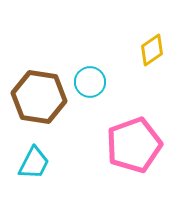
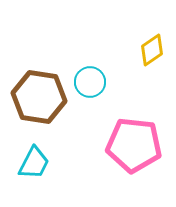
pink pentagon: rotated 26 degrees clockwise
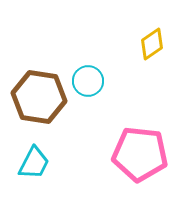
yellow diamond: moved 6 px up
cyan circle: moved 2 px left, 1 px up
pink pentagon: moved 6 px right, 9 px down
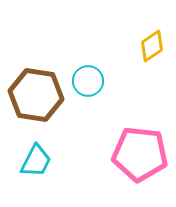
yellow diamond: moved 2 px down
brown hexagon: moved 3 px left, 2 px up
cyan trapezoid: moved 2 px right, 2 px up
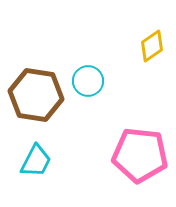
pink pentagon: moved 1 px down
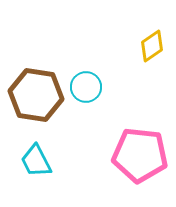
cyan circle: moved 2 px left, 6 px down
cyan trapezoid: rotated 126 degrees clockwise
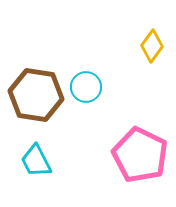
yellow diamond: rotated 20 degrees counterclockwise
pink pentagon: rotated 20 degrees clockwise
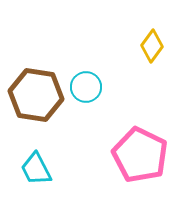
cyan trapezoid: moved 8 px down
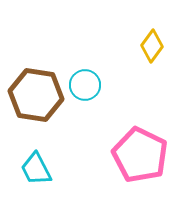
cyan circle: moved 1 px left, 2 px up
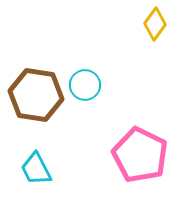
yellow diamond: moved 3 px right, 22 px up
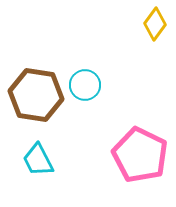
cyan trapezoid: moved 2 px right, 9 px up
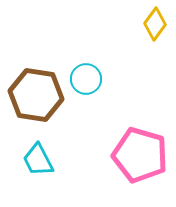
cyan circle: moved 1 px right, 6 px up
pink pentagon: rotated 10 degrees counterclockwise
